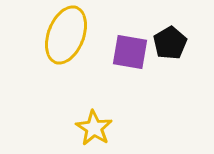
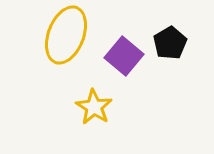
purple square: moved 6 px left, 4 px down; rotated 30 degrees clockwise
yellow star: moved 21 px up
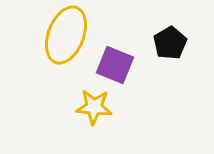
purple square: moved 9 px left, 9 px down; rotated 18 degrees counterclockwise
yellow star: rotated 27 degrees counterclockwise
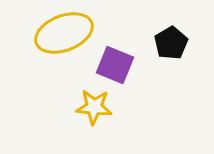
yellow ellipse: moved 2 px left, 2 px up; rotated 48 degrees clockwise
black pentagon: moved 1 px right
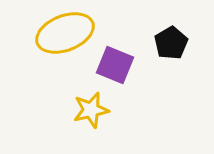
yellow ellipse: moved 1 px right
yellow star: moved 3 px left, 3 px down; rotated 18 degrees counterclockwise
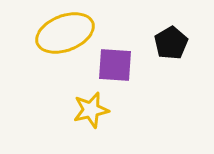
purple square: rotated 18 degrees counterclockwise
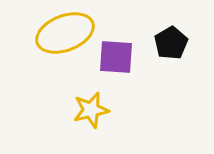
purple square: moved 1 px right, 8 px up
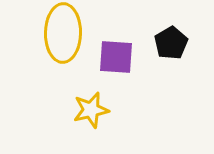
yellow ellipse: moved 2 px left; rotated 68 degrees counterclockwise
